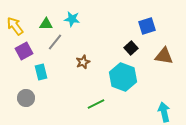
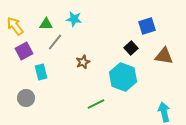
cyan star: moved 2 px right
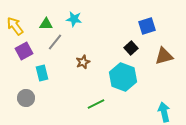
brown triangle: rotated 24 degrees counterclockwise
cyan rectangle: moved 1 px right, 1 px down
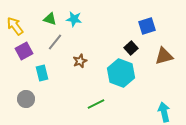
green triangle: moved 4 px right, 5 px up; rotated 16 degrees clockwise
brown star: moved 3 px left, 1 px up
cyan hexagon: moved 2 px left, 4 px up
gray circle: moved 1 px down
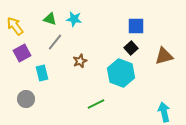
blue square: moved 11 px left; rotated 18 degrees clockwise
purple square: moved 2 px left, 2 px down
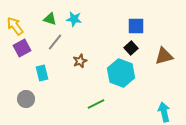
purple square: moved 5 px up
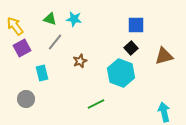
blue square: moved 1 px up
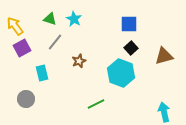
cyan star: rotated 21 degrees clockwise
blue square: moved 7 px left, 1 px up
brown star: moved 1 px left
